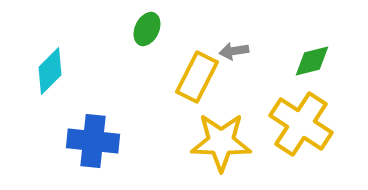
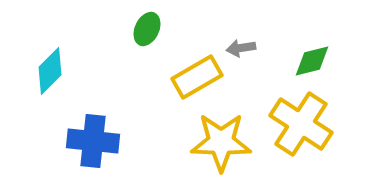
gray arrow: moved 7 px right, 3 px up
yellow rectangle: rotated 33 degrees clockwise
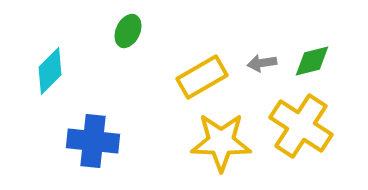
green ellipse: moved 19 px left, 2 px down
gray arrow: moved 21 px right, 15 px down
yellow rectangle: moved 5 px right
yellow cross: moved 2 px down
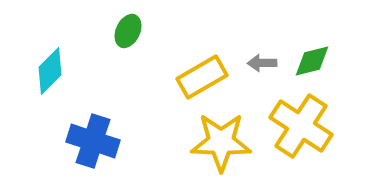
gray arrow: rotated 8 degrees clockwise
blue cross: rotated 12 degrees clockwise
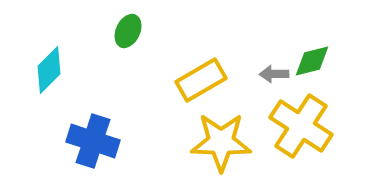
gray arrow: moved 12 px right, 11 px down
cyan diamond: moved 1 px left, 1 px up
yellow rectangle: moved 1 px left, 3 px down
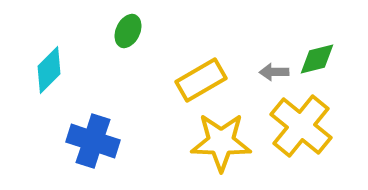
green diamond: moved 5 px right, 2 px up
gray arrow: moved 2 px up
yellow cross: rotated 6 degrees clockwise
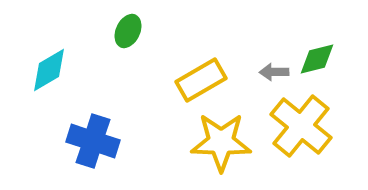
cyan diamond: rotated 15 degrees clockwise
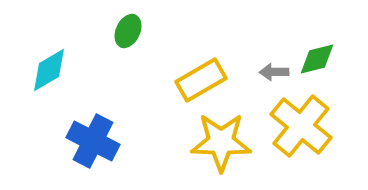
blue cross: rotated 9 degrees clockwise
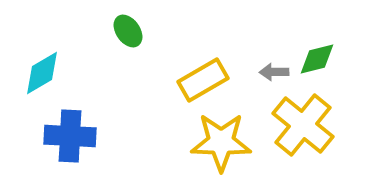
green ellipse: rotated 60 degrees counterclockwise
cyan diamond: moved 7 px left, 3 px down
yellow rectangle: moved 2 px right
yellow cross: moved 2 px right, 1 px up
blue cross: moved 23 px left, 5 px up; rotated 24 degrees counterclockwise
